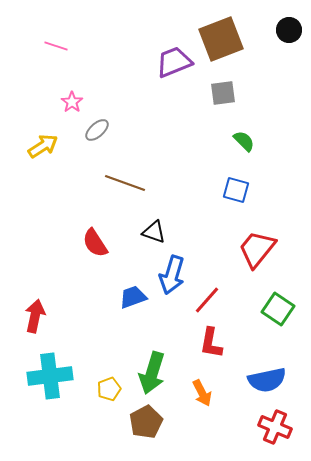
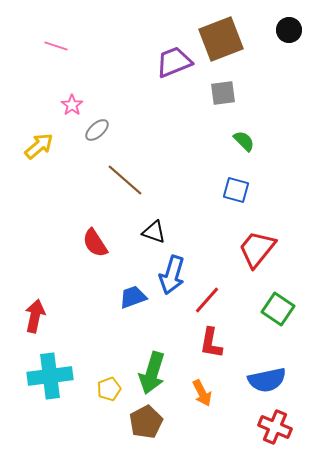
pink star: moved 3 px down
yellow arrow: moved 4 px left; rotated 8 degrees counterclockwise
brown line: moved 3 px up; rotated 21 degrees clockwise
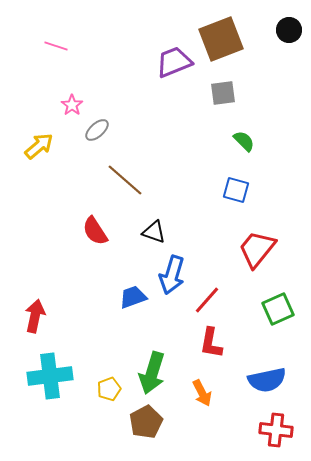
red semicircle: moved 12 px up
green square: rotated 32 degrees clockwise
red cross: moved 1 px right, 3 px down; rotated 16 degrees counterclockwise
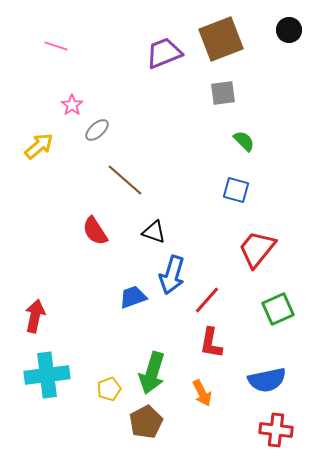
purple trapezoid: moved 10 px left, 9 px up
cyan cross: moved 3 px left, 1 px up
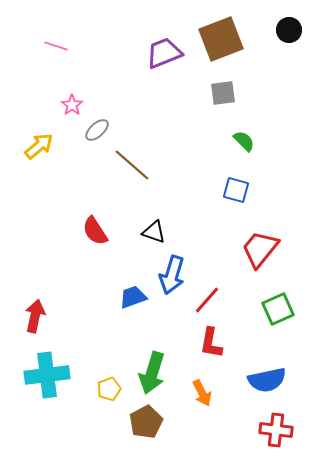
brown line: moved 7 px right, 15 px up
red trapezoid: moved 3 px right
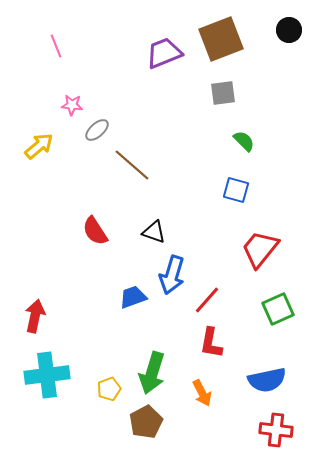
pink line: rotated 50 degrees clockwise
pink star: rotated 30 degrees counterclockwise
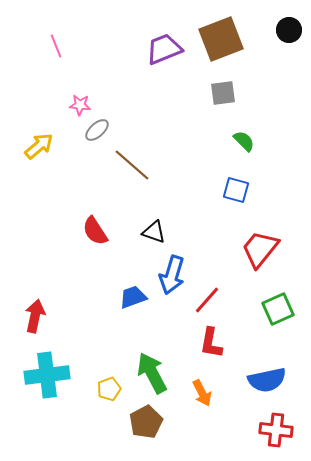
purple trapezoid: moved 4 px up
pink star: moved 8 px right
green arrow: rotated 135 degrees clockwise
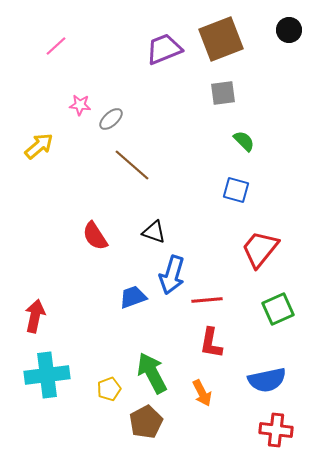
pink line: rotated 70 degrees clockwise
gray ellipse: moved 14 px right, 11 px up
red semicircle: moved 5 px down
red line: rotated 44 degrees clockwise
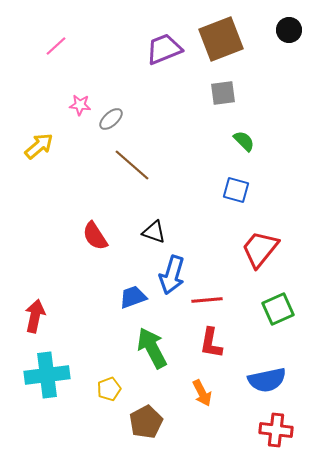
green arrow: moved 25 px up
